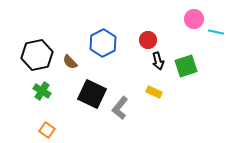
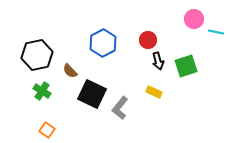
brown semicircle: moved 9 px down
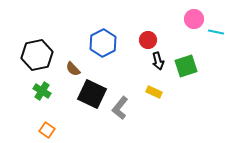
brown semicircle: moved 3 px right, 2 px up
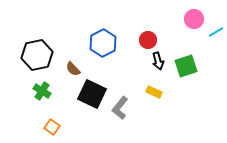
cyan line: rotated 42 degrees counterclockwise
orange square: moved 5 px right, 3 px up
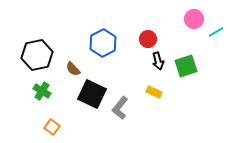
red circle: moved 1 px up
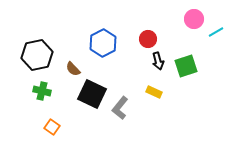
green cross: rotated 18 degrees counterclockwise
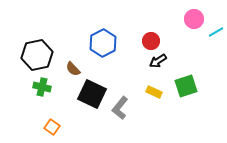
red circle: moved 3 px right, 2 px down
black arrow: rotated 72 degrees clockwise
green square: moved 20 px down
green cross: moved 4 px up
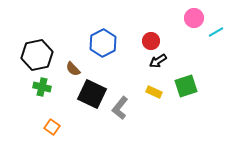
pink circle: moved 1 px up
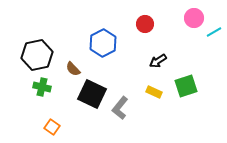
cyan line: moved 2 px left
red circle: moved 6 px left, 17 px up
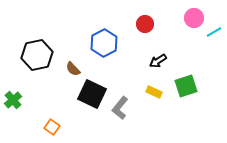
blue hexagon: moved 1 px right
green cross: moved 29 px left, 13 px down; rotated 36 degrees clockwise
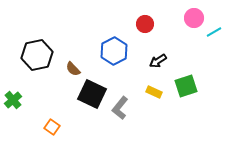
blue hexagon: moved 10 px right, 8 px down
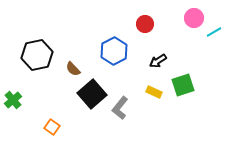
green square: moved 3 px left, 1 px up
black square: rotated 24 degrees clockwise
